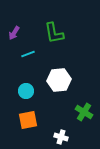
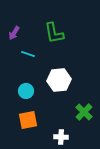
cyan line: rotated 40 degrees clockwise
green cross: rotated 12 degrees clockwise
white cross: rotated 16 degrees counterclockwise
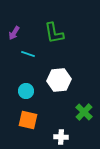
orange square: rotated 24 degrees clockwise
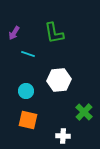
white cross: moved 2 px right, 1 px up
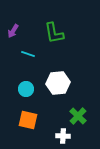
purple arrow: moved 1 px left, 2 px up
white hexagon: moved 1 px left, 3 px down
cyan circle: moved 2 px up
green cross: moved 6 px left, 4 px down
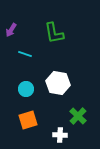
purple arrow: moved 2 px left, 1 px up
cyan line: moved 3 px left
white hexagon: rotated 15 degrees clockwise
orange square: rotated 30 degrees counterclockwise
white cross: moved 3 px left, 1 px up
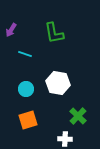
white cross: moved 5 px right, 4 px down
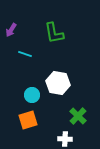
cyan circle: moved 6 px right, 6 px down
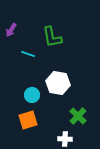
green L-shape: moved 2 px left, 4 px down
cyan line: moved 3 px right
